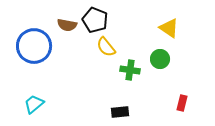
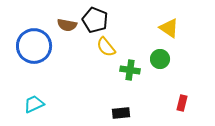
cyan trapezoid: rotated 15 degrees clockwise
black rectangle: moved 1 px right, 1 px down
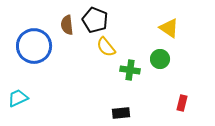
brown semicircle: rotated 72 degrees clockwise
cyan trapezoid: moved 16 px left, 6 px up
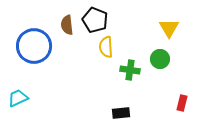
yellow triangle: rotated 25 degrees clockwise
yellow semicircle: rotated 35 degrees clockwise
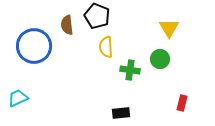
black pentagon: moved 2 px right, 4 px up
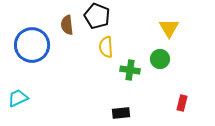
blue circle: moved 2 px left, 1 px up
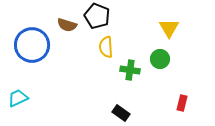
brown semicircle: rotated 66 degrees counterclockwise
black rectangle: rotated 42 degrees clockwise
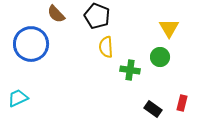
brown semicircle: moved 11 px left, 11 px up; rotated 30 degrees clockwise
blue circle: moved 1 px left, 1 px up
green circle: moved 2 px up
black rectangle: moved 32 px right, 4 px up
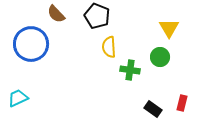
yellow semicircle: moved 3 px right
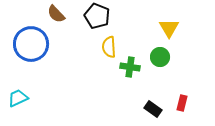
green cross: moved 3 px up
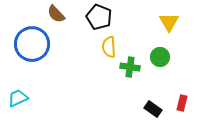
black pentagon: moved 2 px right, 1 px down
yellow triangle: moved 6 px up
blue circle: moved 1 px right
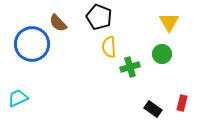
brown semicircle: moved 2 px right, 9 px down
green circle: moved 2 px right, 3 px up
green cross: rotated 24 degrees counterclockwise
